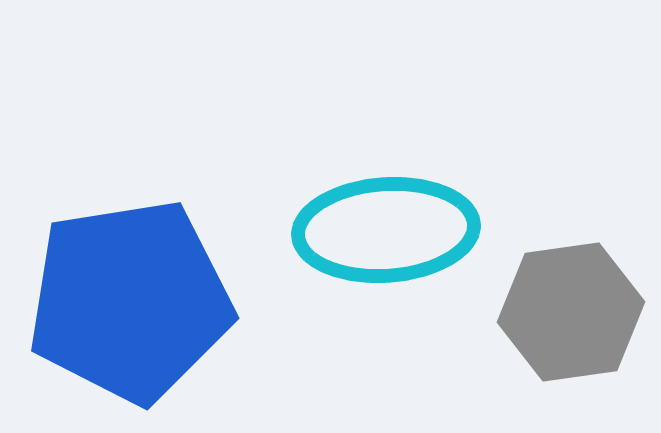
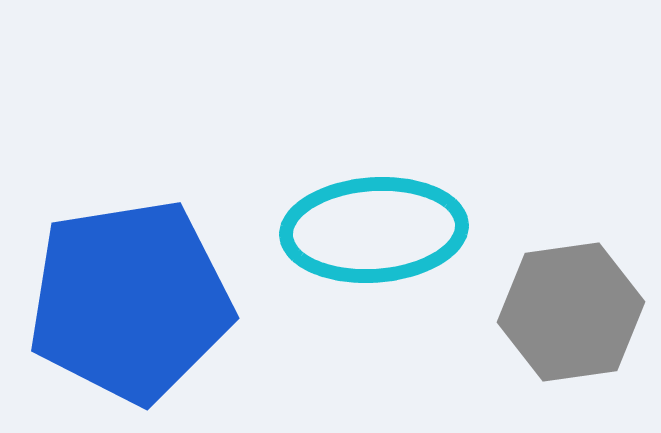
cyan ellipse: moved 12 px left
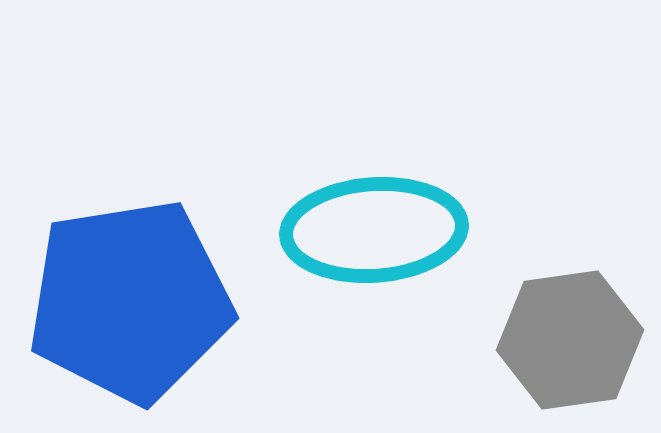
gray hexagon: moved 1 px left, 28 px down
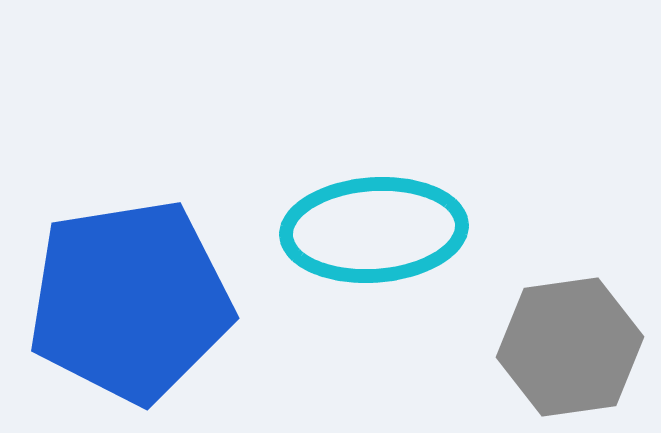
gray hexagon: moved 7 px down
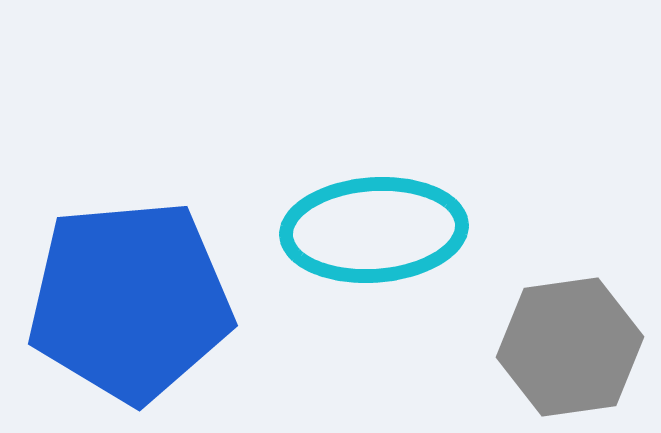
blue pentagon: rotated 4 degrees clockwise
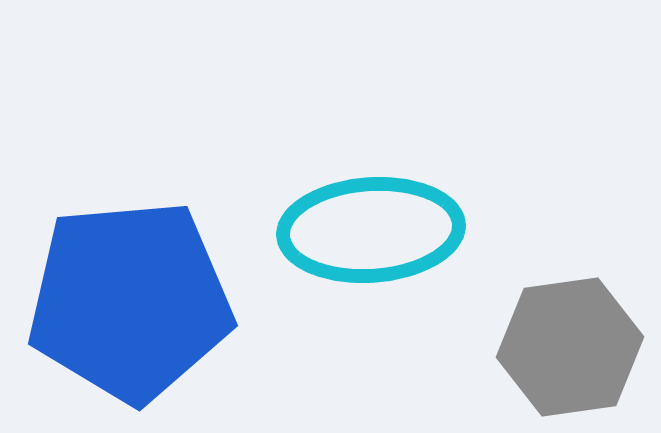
cyan ellipse: moved 3 px left
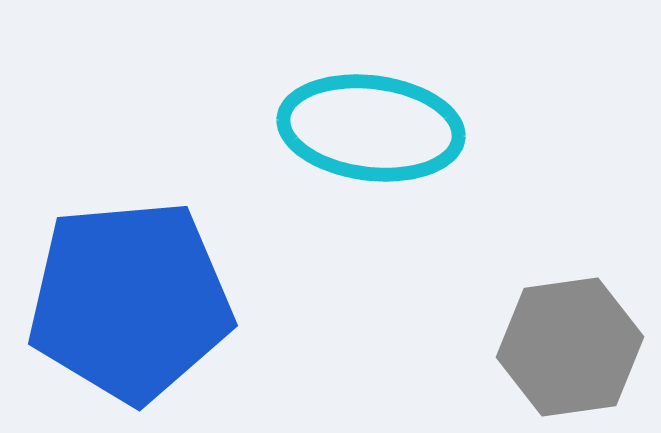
cyan ellipse: moved 102 px up; rotated 11 degrees clockwise
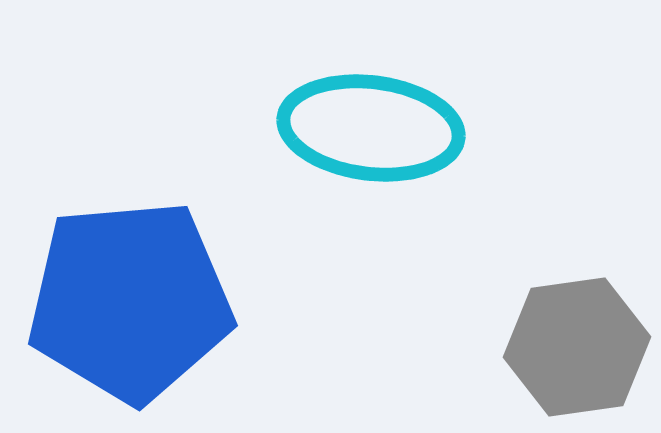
gray hexagon: moved 7 px right
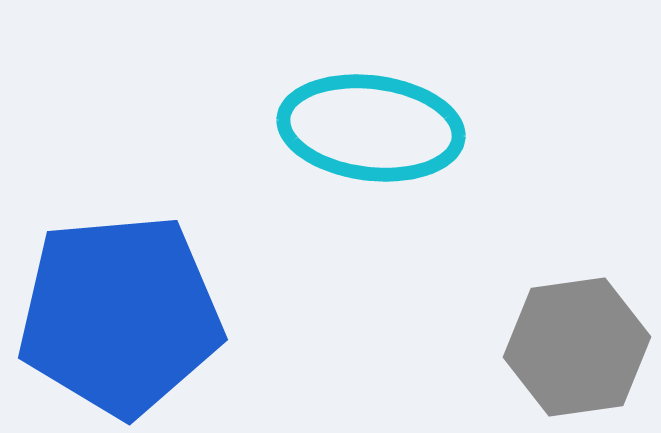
blue pentagon: moved 10 px left, 14 px down
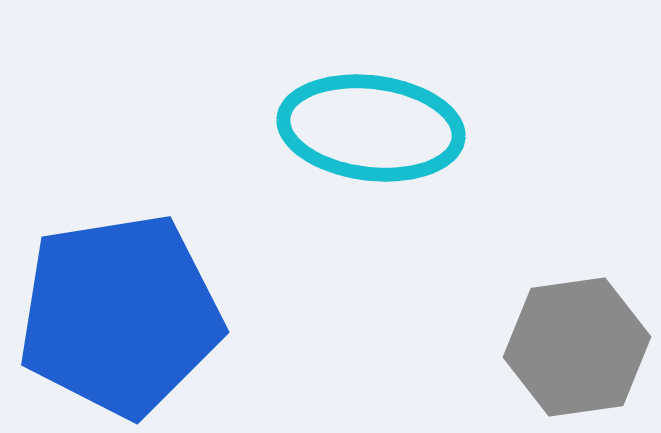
blue pentagon: rotated 4 degrees counterclockwise
